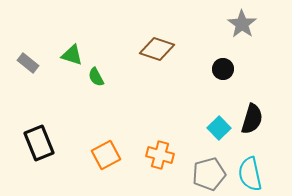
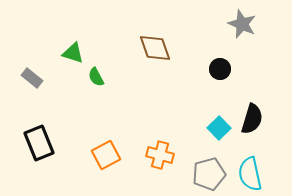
gray star: rotated 12 degrees counterclockwise
brown diamond: moved 2 px left, 1 px up; rotated 52 degrees clockwise
green triangle: moved 1 px right, 2 px up
gray rectangle: moved 4 px right, 15 px down
black circle: moved 3 px left
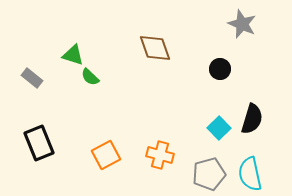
green triangle: moved 2 px down
green semicircle: moved 6 px left; rotated 18 degrees counterclockwise
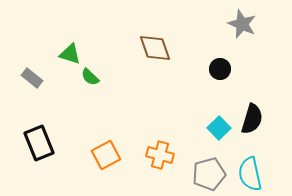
green triangle: moved 3 px left, 1 px up
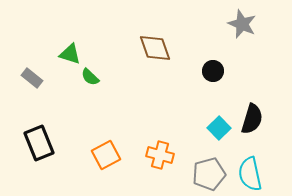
black circle: moved 7 px left, 2 px down
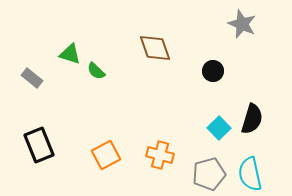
green semicircle: moved 6 px right, 6 px up
black rectangle: moved 2 px down
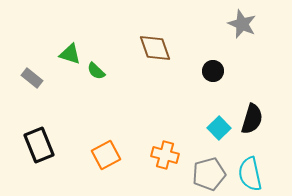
orange cross: moved 5 px right
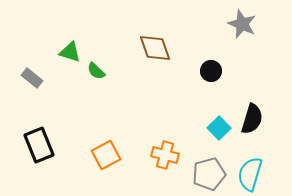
green triangle: moved 2 px up
black circle: moved 2 px left
cyan semicircle: rotated 28 degrees clockwise
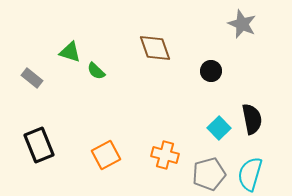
black semicircle: rotated 28 degrees counterclockwise
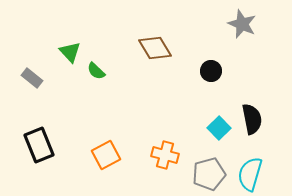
brown diamond: rotated 12 degrees counterclockwise
green triangle: rotated 30 degrees clockwise
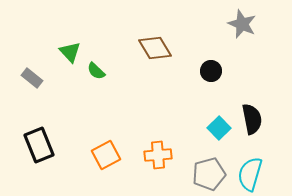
orange cross: moved 7 px left; rotated 20 degrees counterclockwise
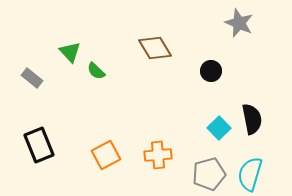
gray star: moved 3 px left, 1 px up
